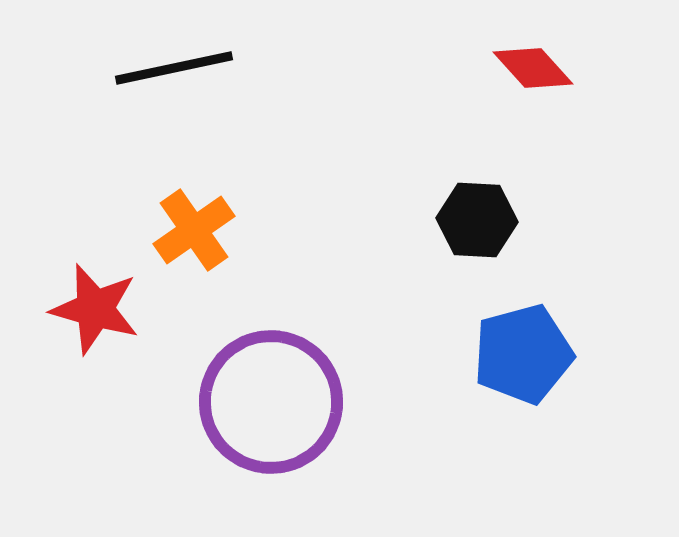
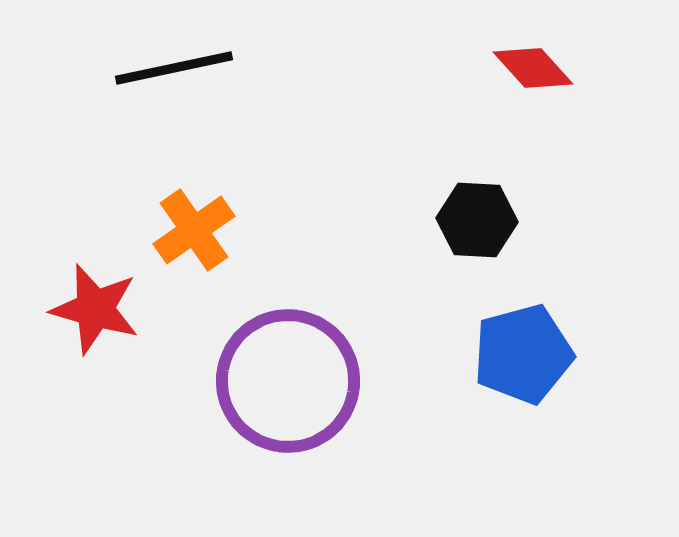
purple circle: moved 17 px right, 21 px up
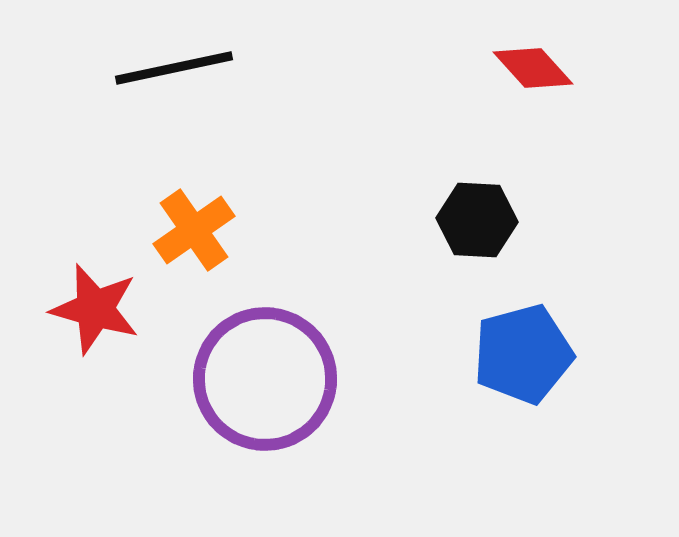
purple circle: moved 23 px left, 2 px up
